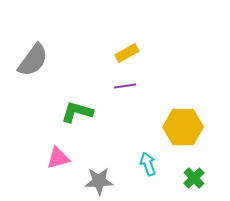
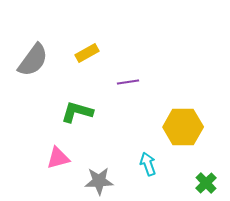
yellow rectangle: moved 40 px left
purple line: moved 3 px right, 4 px up
green cross: moved 12 px right, 5 px down
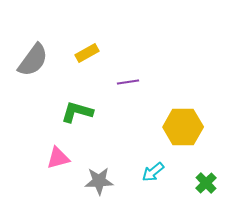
cyan arrow: moved 5 px right, 8 px down; rotated 110 degrees counterclockwise
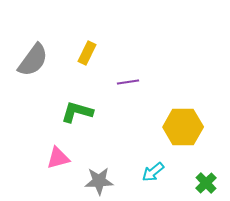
yellow rectangle: rotated 35 degrees counterclockwise
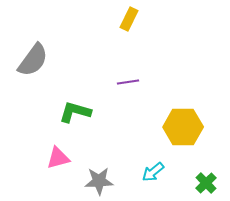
yellow rectangle: moved 42 px right, 34 px up
green L-shape: moved 2 px left
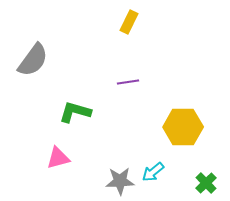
yellow rectangle: moved 3 px down
gray star: moved 21 px right
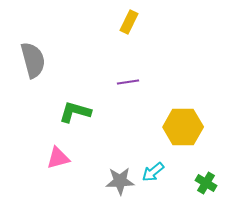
gray semicircle: rotated 51 degrees counterclockwise
green cross: rotated 15 degrees counterclockwise
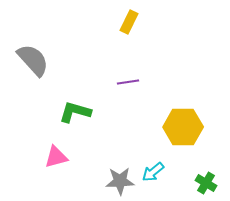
gray semicircle: rotated 27 degrees counterclockwise
pink triangle: moved 2 px left, 1 px up
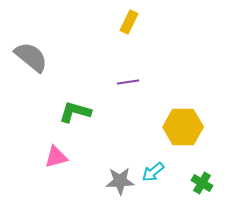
gray semicircle: moved 2 px left, 3 px up; rotated 9 degrees counterclockwise
green cross: moved 4 px left
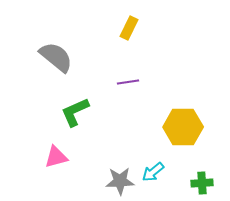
yellow rectangle: moved 6 px down
gray semicircle: moved 25 px right
green L-shape: rotated 40 degrees counterclockwise
green cross: rotated 35 degrees counterclockwise
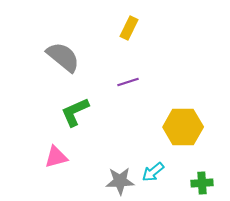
gray semicircle: moved 7 px right
purple line: rotated 10 degrees counterclockwise
